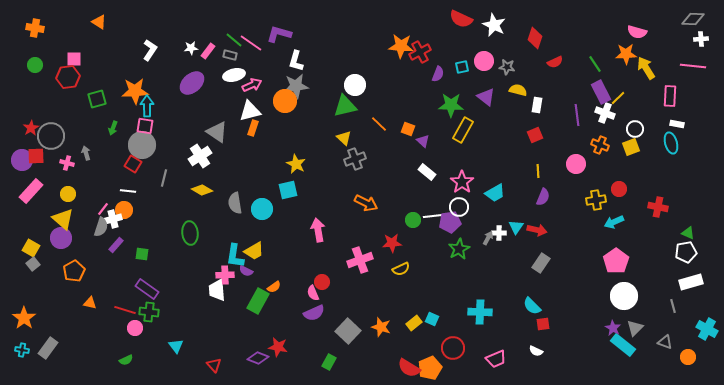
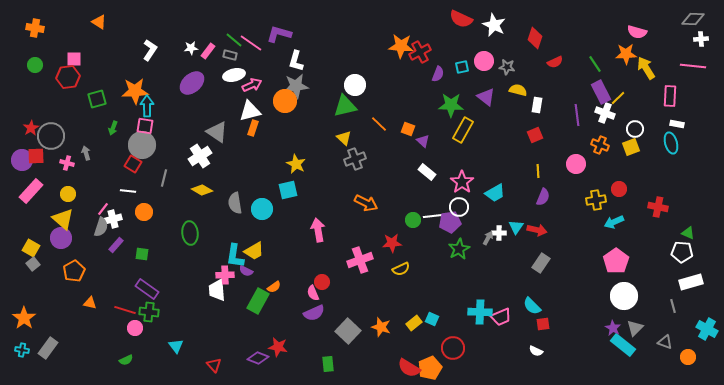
orange circle at (124, 210): moved 20 px right, 2 px down
white pentagon at (686, 252): moved 4 px left; rotated 15 degrees clockwise
pink trapezoid at (496, 359): moved 5 px right, 42 px up
green rectangle at (329, 362): moved 1 px left, 2 px down; rotated 35 degrees counterclockwise
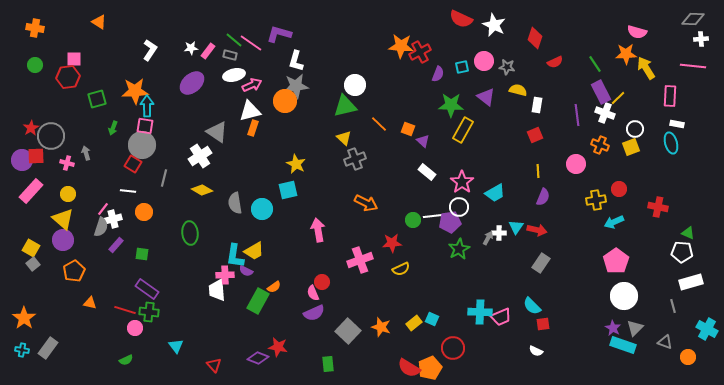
purple circle at (61, 238): moved 2 px right, 2 px down
cyan rectangle at (623, 345): rotated 20 degrees counterclockwise
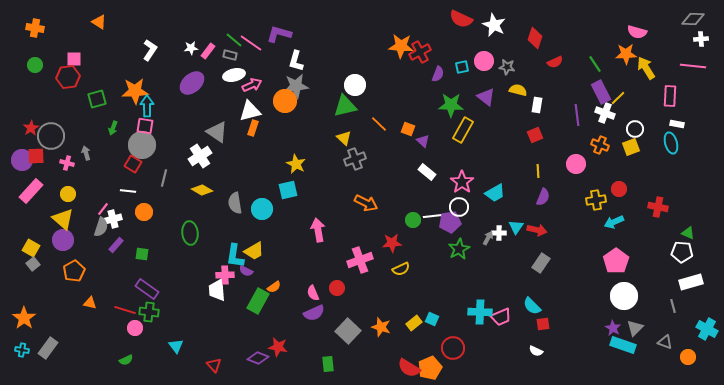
red circle at (322, 282): moved 15 px right, 6 px down
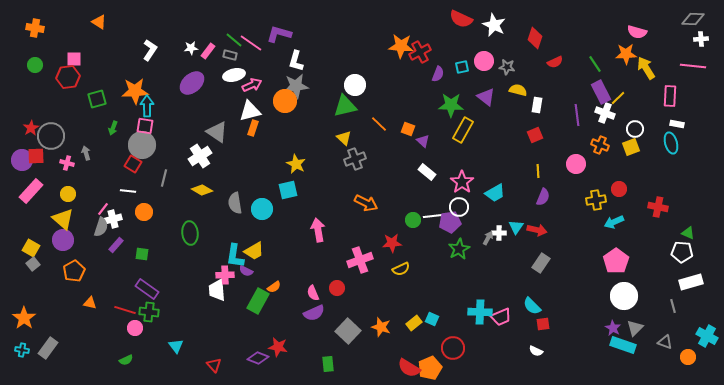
cyan cross at (707, 329): moved 7 px down
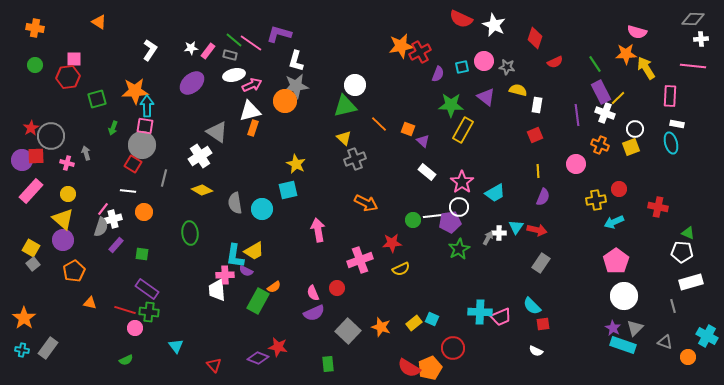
orange star at (401, 46): rotated 15 degrees counterclockwise
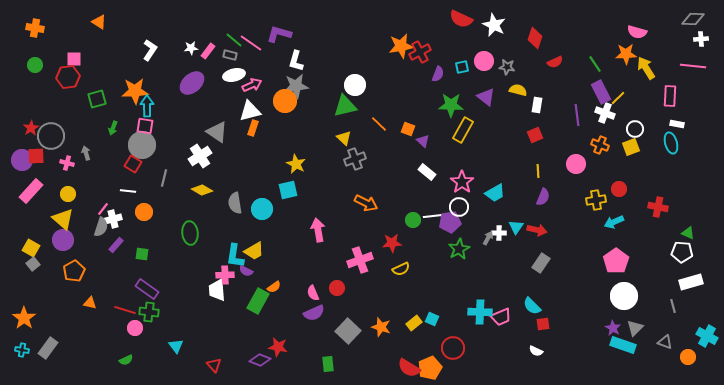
purple diamond at (258, 358): moved 2 px right, 2 px down
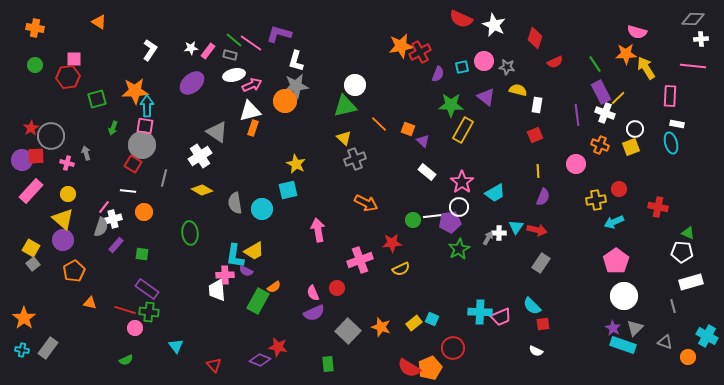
pink line at (103, 209): moved 1 px right, 2 px up
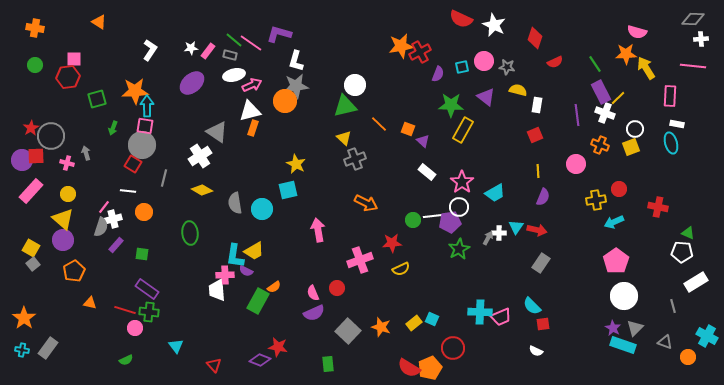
white rectangle at (691, 282): moved 5 px right; rotated 15 degrees counterclockwise
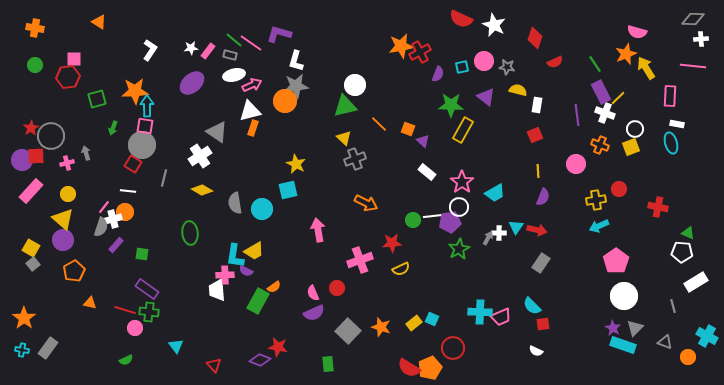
orange star at (626, 54): rotated 20 degrees counterclockwise
pink cross at (67, 163): rotated 32 degrees counterclockwise
orange circle at (144, 212): moved 19 px left
cyan arrow at (614, 222): moved 15 px left, 4 px down
